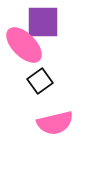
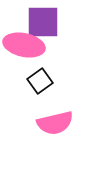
pink ellipse: rotated 33 degrees counterclockwise
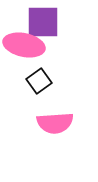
black square: moved 1 px left
pink semicircle: rotated 9 degrees clockwise
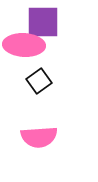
pink ellipse: rotated 9 degrees counterclockwise
pink semicircle: moved 16 px left, 14 px down
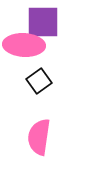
pink semicircle: rotated 102 degrees clockwise
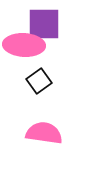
purple square: moved 1 px right, 2 px down
pink semicircle: moved 5 px right, 4 px up; rotated 90 degrees clockwise
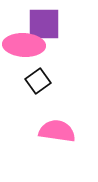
black square: moved 1 px left
pink semicircle: moved 13 px right, 2 px up
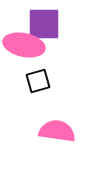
pink ellipse: rotated 9 degrees clockwise
black square: rotated 20 degrees clockwise
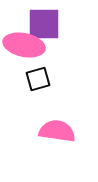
black square: moved 2 px up
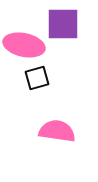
purple square: moved 19 px right
black square: moved 1 px left, 1 px up
